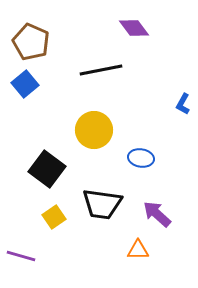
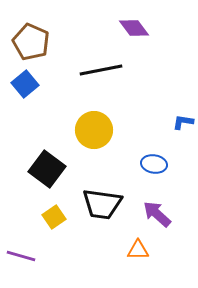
blue L-shape: moved 18 px down; rotated 70 degrees clockwise
blue ellipse: moved 13 px right, 6 px down
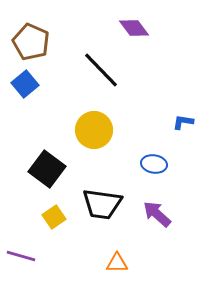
black line: rotated 57 degrees clockwise
orange triangle: moved 21 px left, 13 px down
